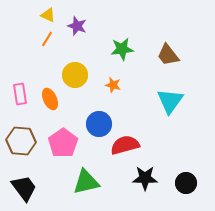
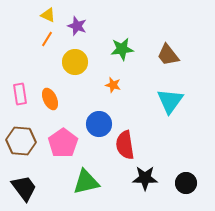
yellow circle: moved 13 px up
red semicircle: rotated 84 degrees counterclockwise
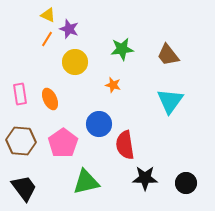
purple star: moved 8 px left, 3 px down
